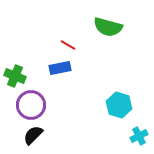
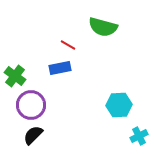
green semicircle: moved 5 px left
green cross: rotated 15 degrees clockwise
cyan hexagon: rotated 20 degrees counterclockwise
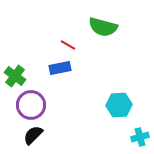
cyan cross: moved 1 px right, 1 px down; rotated 12 degrees clockwise
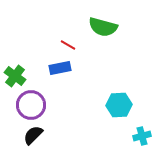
cyan cross: moved 2 px right, 1 px up
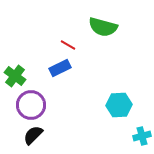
blue rectangle: rotated 15 degrees counterclockwise
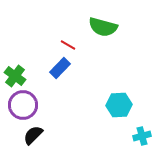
blue rectangle: rotated 20 degrees counterclockwise
purple circle: moved 8 px left
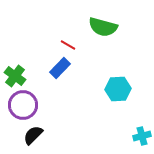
cyan hexagon: moved 1 px left, 16 px up
